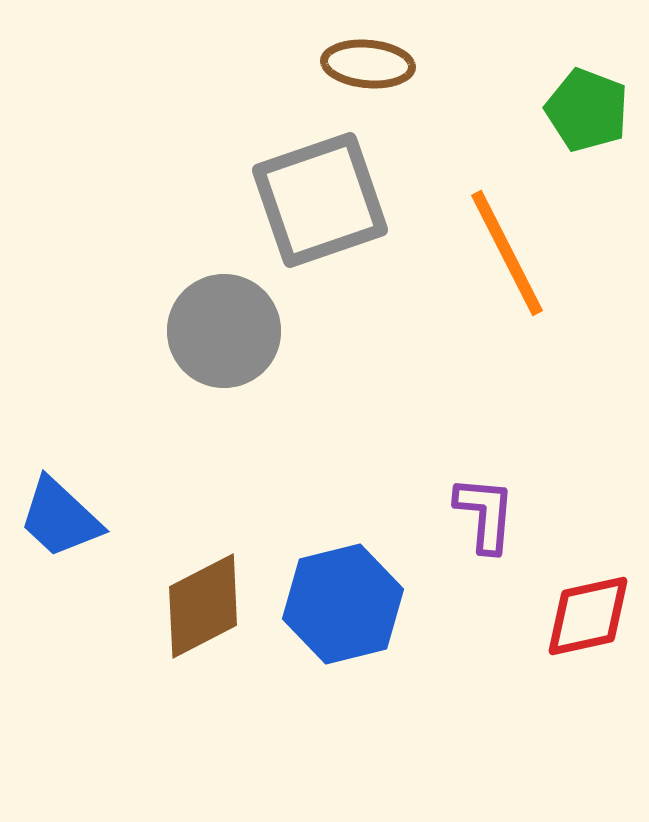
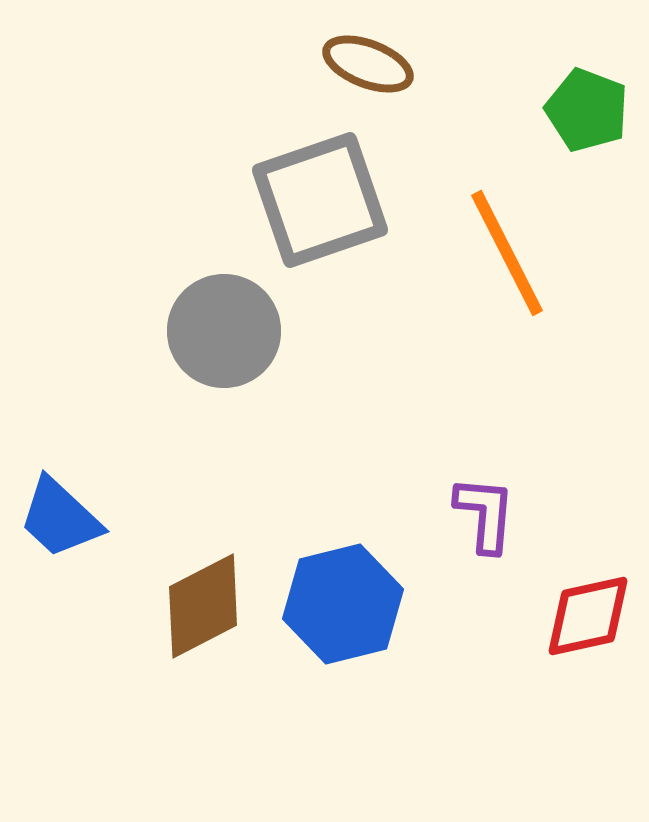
brown ellipse: rotated 16 degrees clockwise
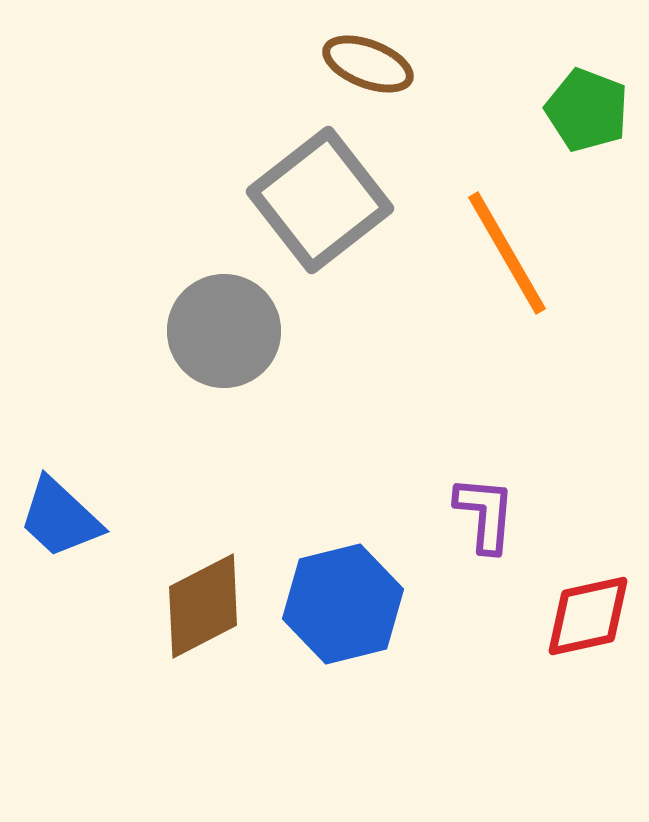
gray square: rotated 19 degrees counterclockwise
orange line: rotated 3 degrees counterclockwise
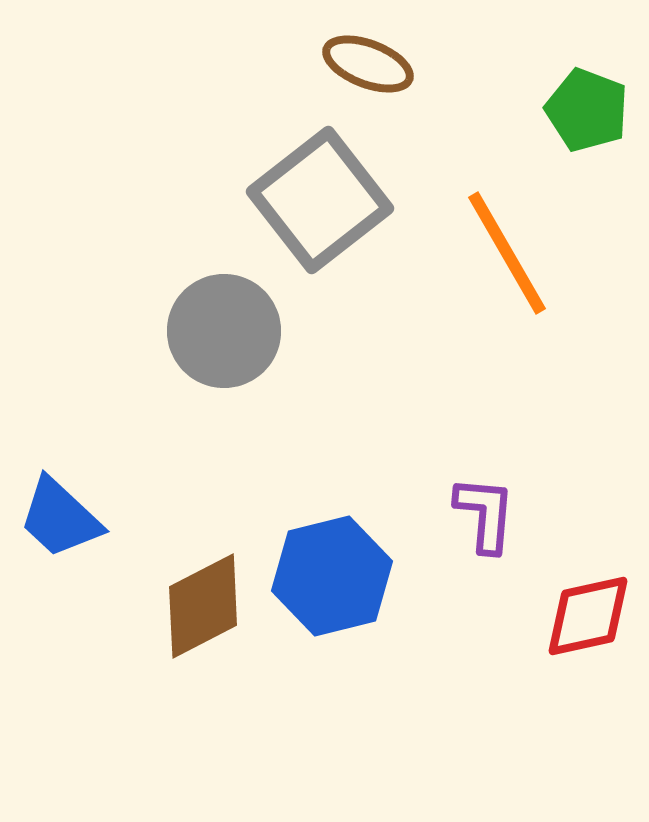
blue hexagon: moved 11 px left, 28 px up
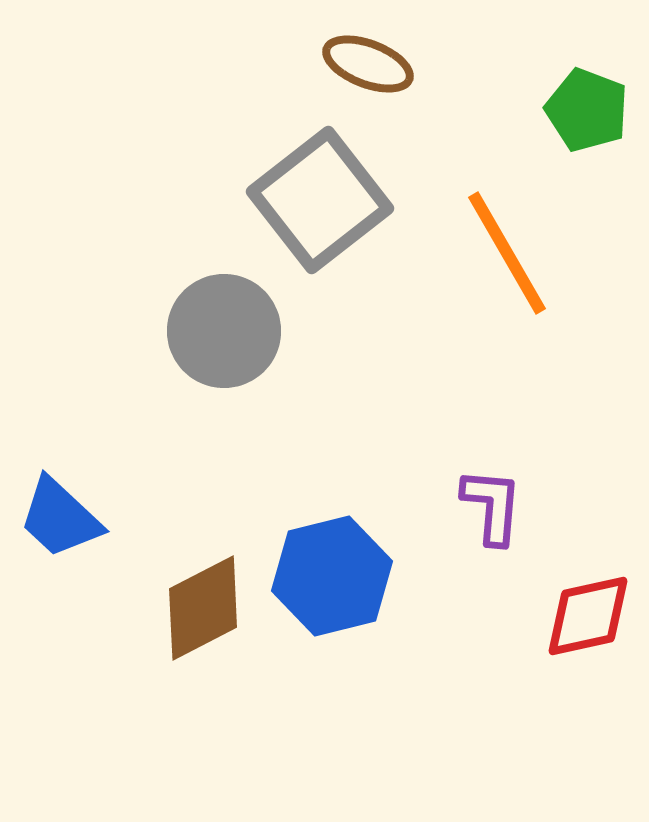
purple L-shape: moved 7 px right, 8 px up
brown diamond: moved 2 px down
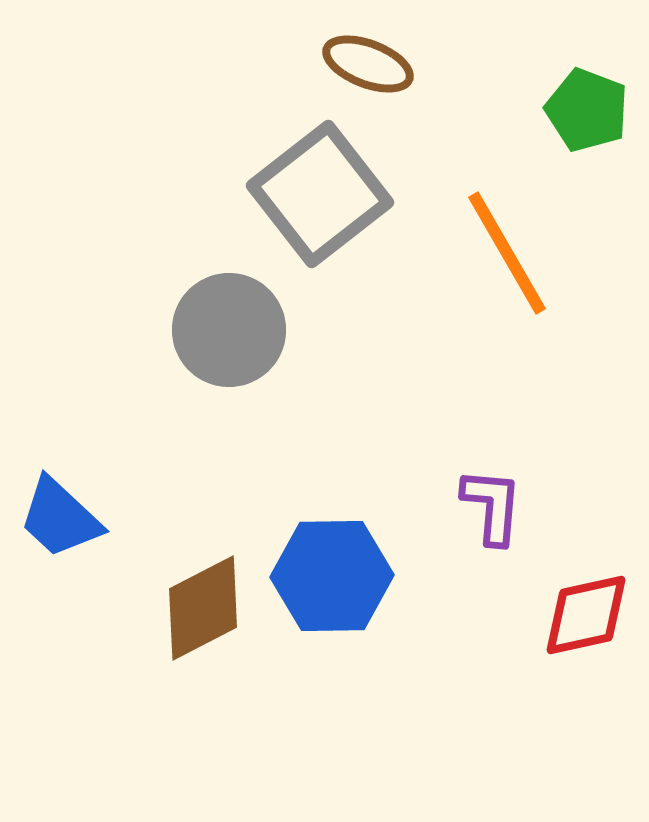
gray square: moved 6 px up
gray circle: moved 5 px right, 1 px up
blue hexagon: rotated 13 degrees clockwise
red diamond: moved 2 px left, 1 px up
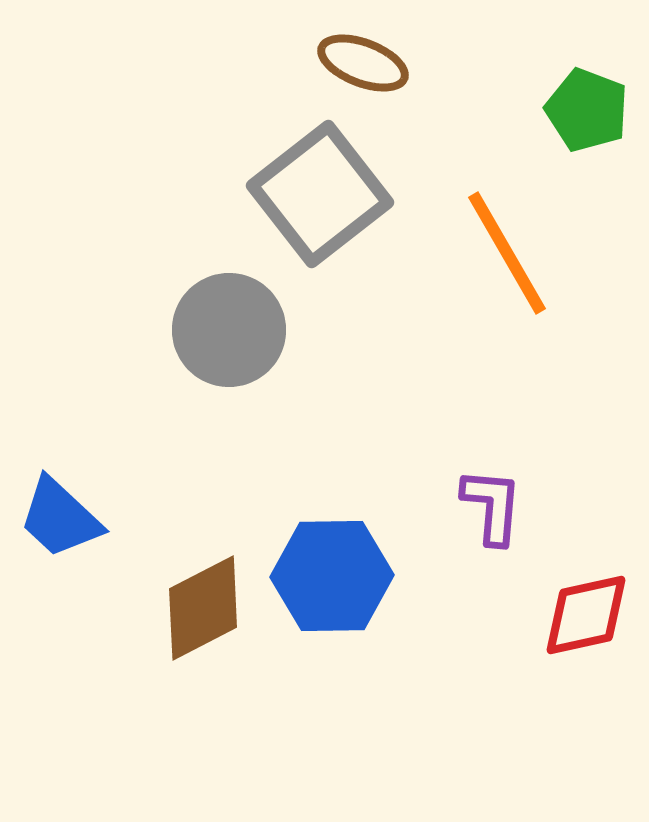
brown ellipse: moved 5 px left, 1 px up
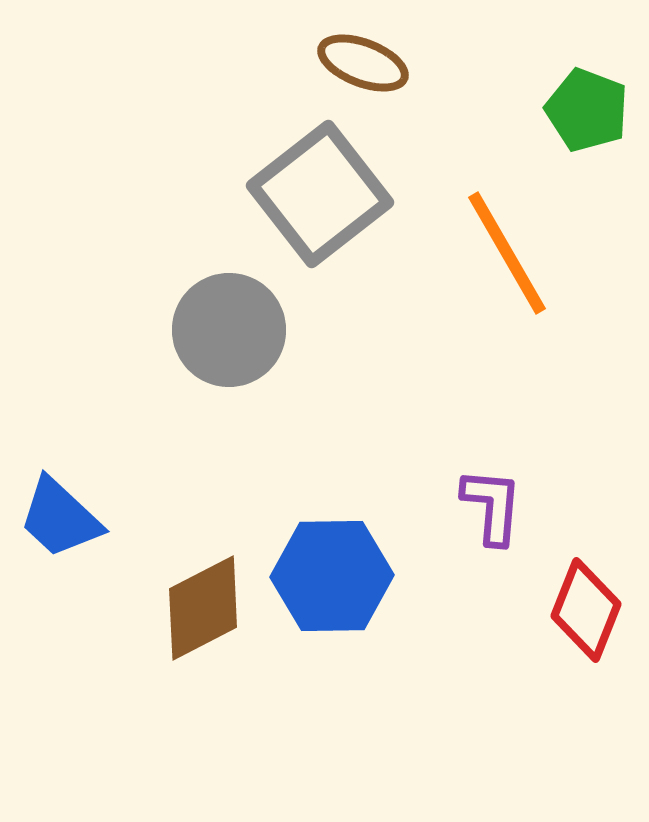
red diamond: moved 5 px up; rotated 56 degrees counterclockwise
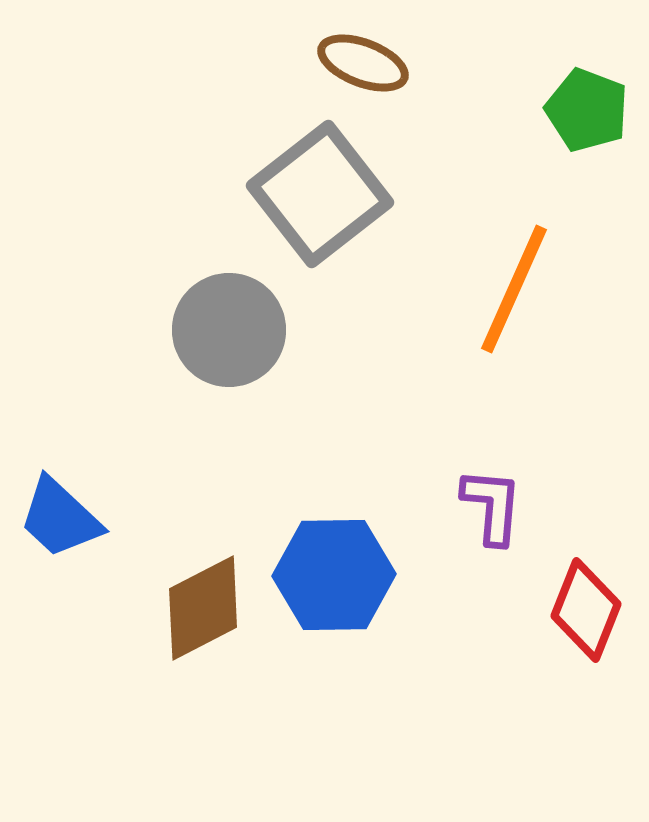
orange line: moved 7 px right, 36 px down; rotated 54 degrees clockwise
blue hexagon: moved 2 px right, 1 px up
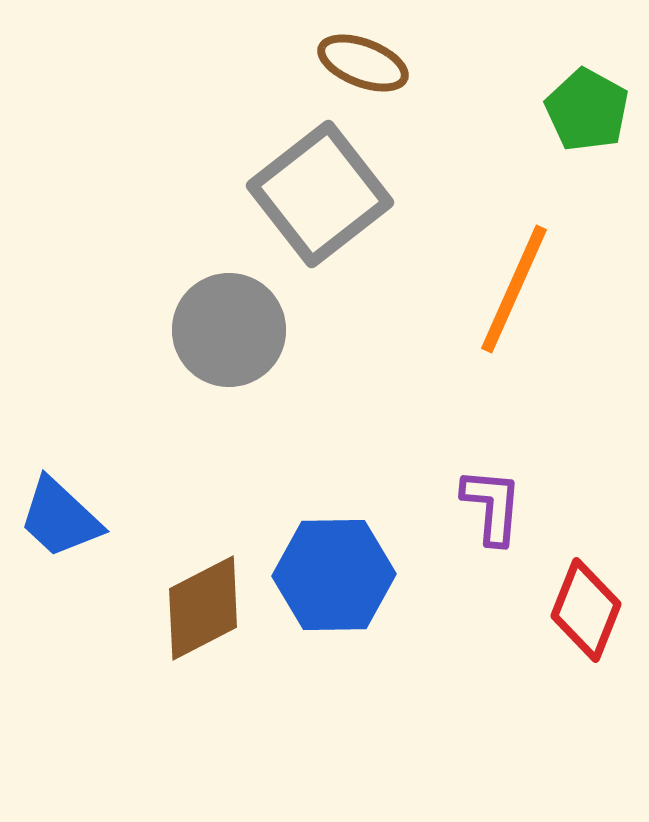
green pentagon: rotated 8 degrees clockwise
